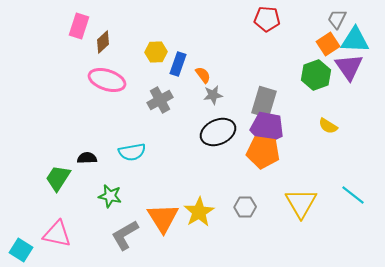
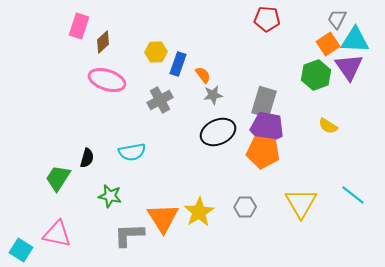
black semicircle: rotated 108 degrees clockwise
gray L-shape: moved 4 px right; rotated 28 degrees clockwise
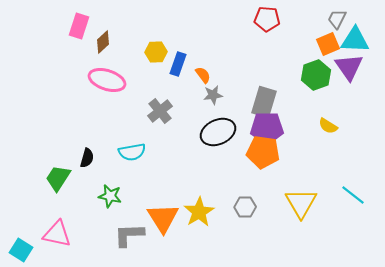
orange square: rotated 10 degrees clockwise
gray cross: moved 11 px down; rotated 10 degrees counterclockwise
purple pentagon: rotated 12 degrees counterclockwise
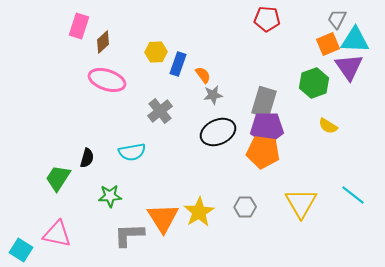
green hexagon: moved 2 px left, 8 px down
green star: rotated 15 degrees counterclockwise
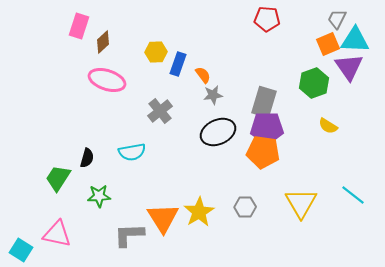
green star: moved 11 px left
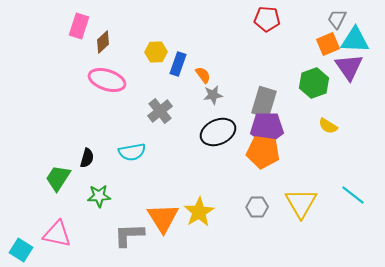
gray hexagon: moved 12 px right
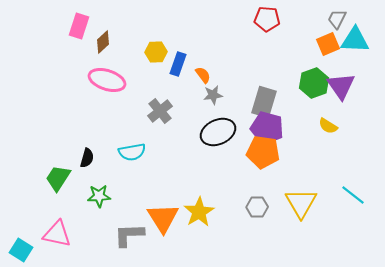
purple triangle: moved 8 px left, 19 px down
purple pentagon: rotated 16 degrees clockwise
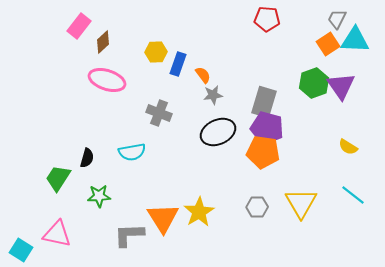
pink rectangle: rotated 20 degrees clockwise
orange square: rotated 10 degrees counterclockwise
gray cross: moved 1 px left, 2 px down; rotated 30 degrees counterclockwise
yellow semicircle: moved 20 px right, 21 px down
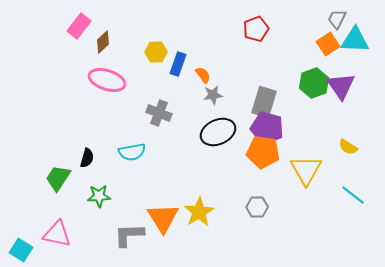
red pentagon: moved 11 px left, 10 px down; rotated 25 degrees counterclockwise
yellow triangle: moved 5 px right, 33 px up
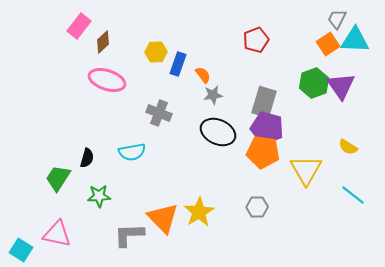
red pentagon: moved 11 px down
black ellipse: rotated 48 degrees clockwise
orange triangle: rotated 12 degrees counterclockwise
